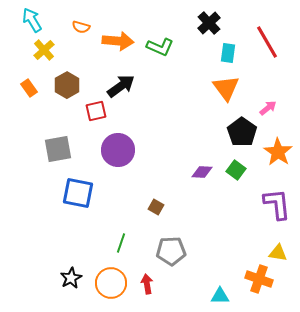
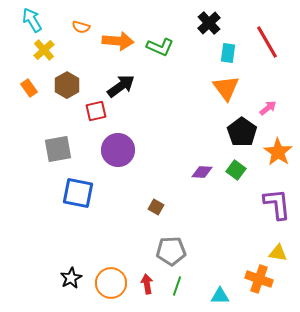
green line: moved 56 px right, 43 px down
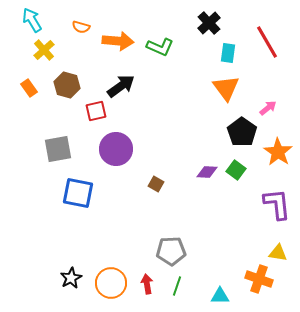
brown hexagon: rotated 15 degrees counterclockwise
purple circle: moved 2 px left, 1 px up
purple diamond: moved 5 px right
brown square: moved 23 px up
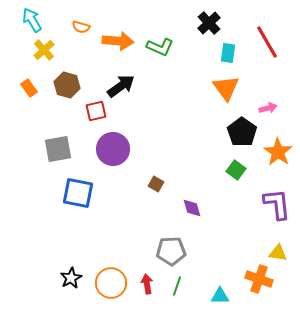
pink arrow: rotated 24 degrees clockwise
purple circle: moved 3 px left
purple diamond: moved 15 px left, 36 px down; rotated 70 degrees clockwise
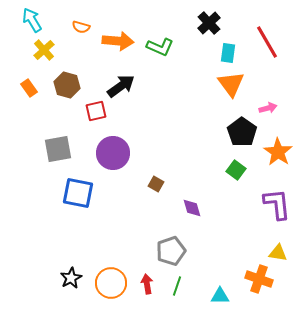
orange triangle: moved 5 px right, 4 px up
purple circle: moved 4 px down
gray pentagon: rotated 16 degrees counterclockwise
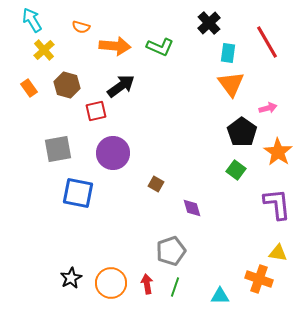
orange arrow: moved 3 px left, 5 px down
green line: moved 2 px left, 1 px down
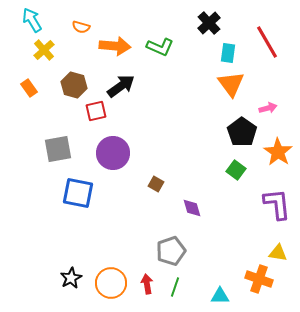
brown hexagon: moved 7 px right
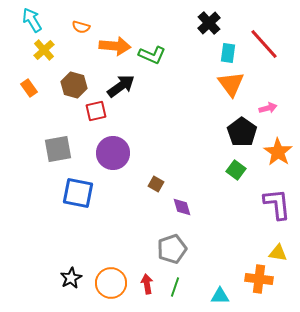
red line: moved 3 px left, 2 px down; rotated 12 degrees counterclockwise
green L-shape: moved 8 px left, 8 px down
purple diamond: moved 10 px left, 1 px up
gray pentagon: moved 1 px right, 2 px up
orange cross: rotated 12 degrees counterclockwise
